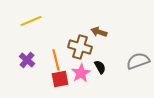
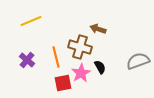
brown arrow: moved 1 px left, 3 px up
orange line: moved 3 px up
red square: moved 3 px right, 4 px down
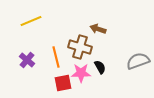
pink star: rotated 30 degrees clockwise
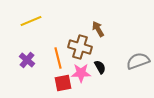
brown arrow: rotated 42 degrees clockwise
orange line: moved 2 px right, 1 px down
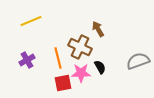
brown cross: rotated 10 degrees clockwise
purple cross: rotated 21 degrees clockwise
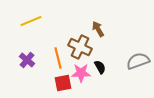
purple cross: rotated 21 degrees counterclockwise
